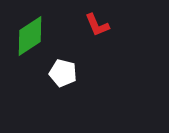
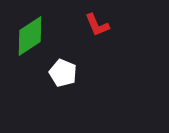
white pentagon: rotated 8 degrees clockwise
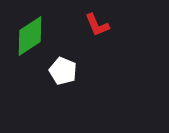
white pentagon: moved 2 px up
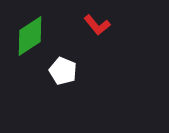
red L-shape: rotated 16 degrees counterclockwise
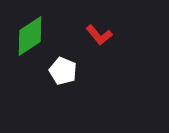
red L-shape: moved 2 px right, 10 px down
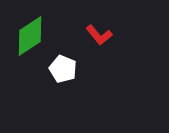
white pentagon: moved 2 px up
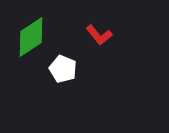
green diamond: moved 1 px right, 1 px down
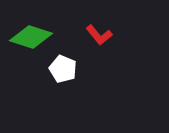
green diamond: rotated 51 degrees clockwise
